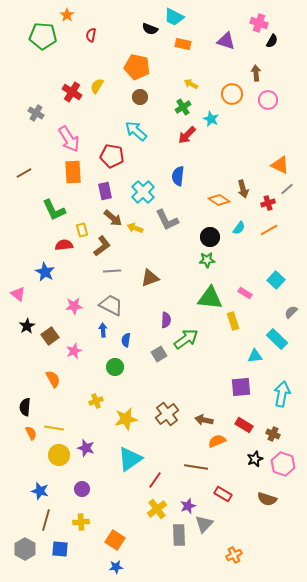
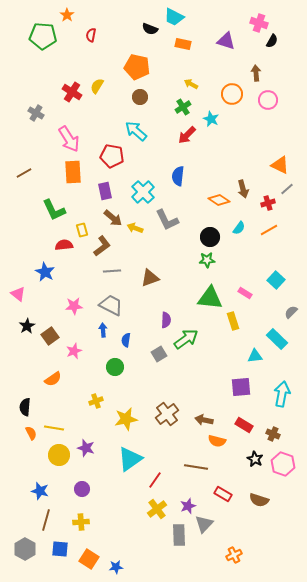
orange semicircle at (53, 379): rotated 84 degrees clockwise
orange semicircle at (217, 441): rotated 144 degrees counterclockwise
black star at (255, 459): rotated 21 degrees counterclockwise
brown semicircle at (267, 499): moved 8 px left, 1 px down
orange square at (115, 540): moved 26 px left, 19 px down
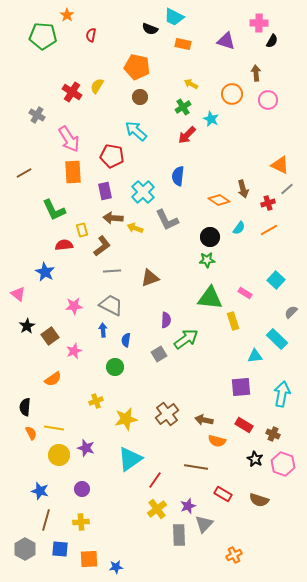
pink cross at (259, 23): rotated 18 degrees counterclockwise
gray cross at (36, 113): moved 1 px right, 2 px down
brown arrow at (113, 218): rotated 144 degrees clockwise
orange square at (89, 559): rotated 36 degrees counterclockwise
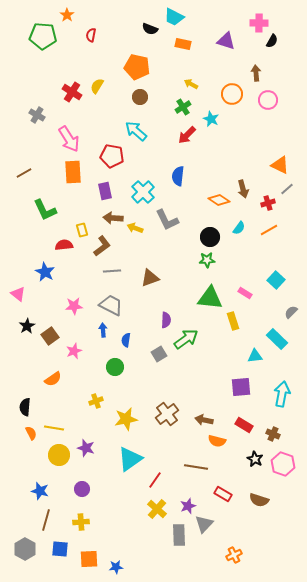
green L-shape at (54, 210): moved 9 px left
yellow cross at (157, 509): rotated 12 degrees counterclockwise
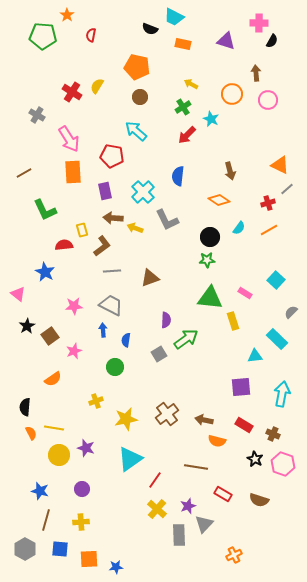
brown arrow at (243, 189): moved 13 px left, 18 px up
